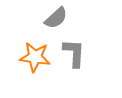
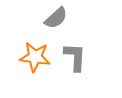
gray L-shape: moved 1 px right, 4 px down
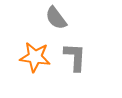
gray semicircle: rotated 95 degrees clockwise
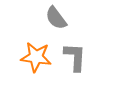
orange star: moved 1 px right
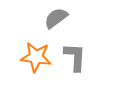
gray semicircle: rotated 90 degrees clockwise
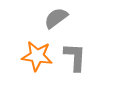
orange star: moved 1 px right, 1 px up
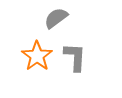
orange star: rotated 28 degrees clockwise
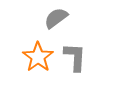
orange star: moved 1 px right, 1 px down
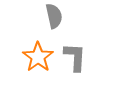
gray semicircle: moved 2 px left, 2 px up; rotated 115 degrees clockwise
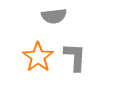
gray semicircle: rotated 95 degrees clockwise
